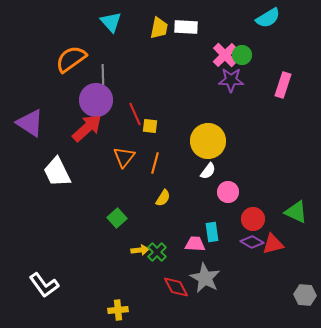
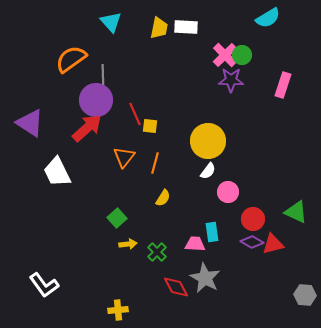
yellow arrow: moved 12 px left, 6 px up
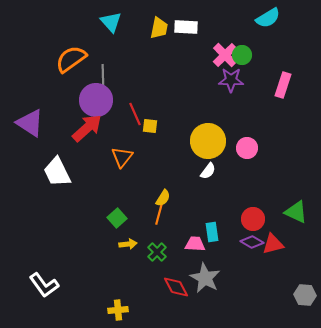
orange triangle: moved 2 px left
orange line: moved 4 px right, 51 px down
pink circle: moved 19 px right, 44 px up
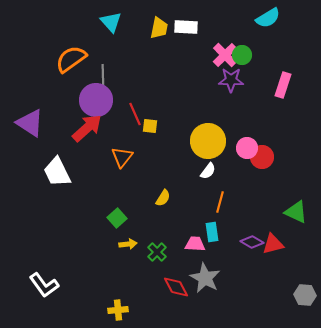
orange line: moved 61 px right, 12 px up
red circle: moved 9 px right, 62 px up
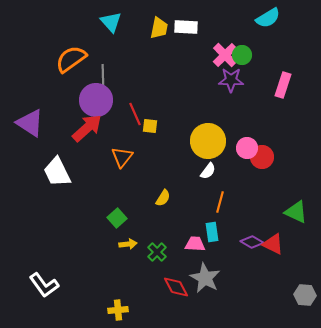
red triangle: rotated 40 degrees clockwise
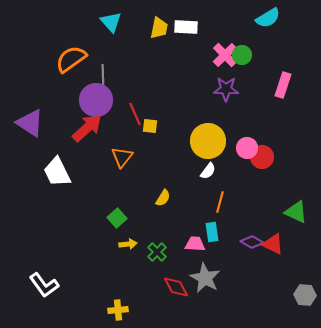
purple star: moved 5 px left, 9 px down
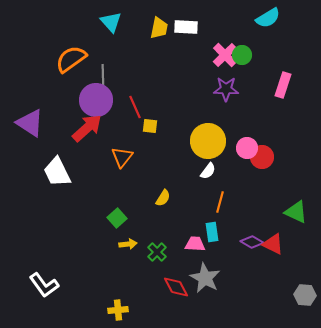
red line: moved 7 px up
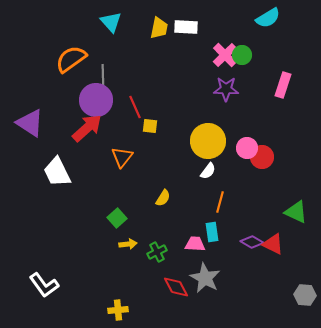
green cross: rotated 18 degrees clockwise
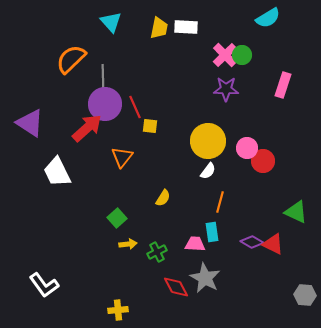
orange semicircle: rotated 8 degrees counterclockwise
purple circle: moved 9 px right, 4 px down
red circle: moved 1 px right, 4 px down
